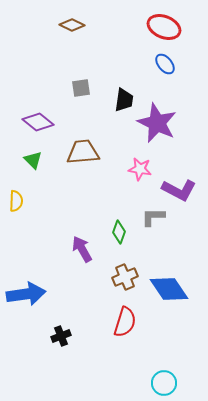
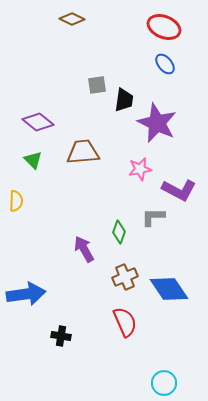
brown diamond: moved 6 px up
gray square: moved 16 px right, 3 px up
pink star: rotated 20 degrees counterclockwise
purple arrow: moved 2 px right
red semicircle: rotated 40 degrees counterclockwise
black cross: rotated 30 degrees clockwise
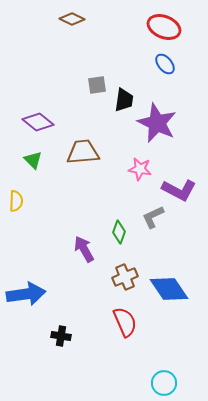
pink star: rotated 20 degrees clockwise
gray L-shape: rotated 25 degrees counterclockwise
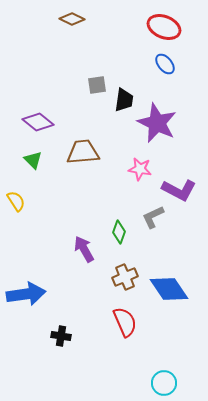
yellow semicircle: rotated 35 degrees counterclockwise
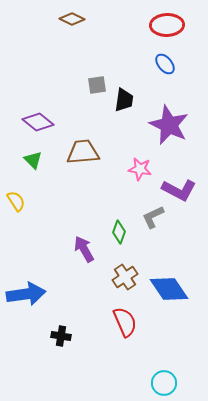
red ellipse: moved 3 px right, 2 px up; rotated 24 degrees counterclockwise
purple star: moved 12 px right, 2 px down
brown cross: rotated 10 degrees counterclockwise
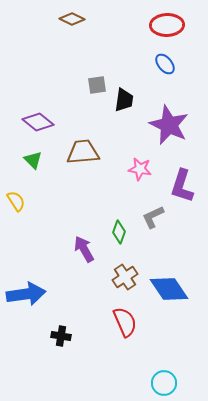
purple L-shape: moved 3 px right, 4 px up; rotated 80 degrees clockwise
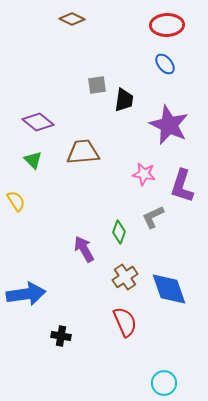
pink star: moved 4 px right, 5 px down
blue diamond: rotated 15 degrees clockwise
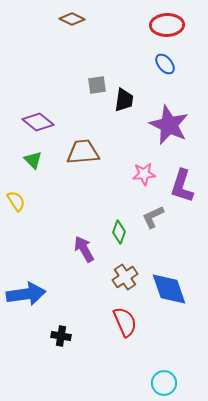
pink star: rotated 15 degrees counterclockwise
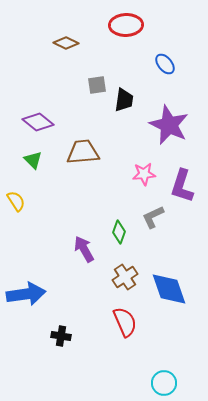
brown diamond: moved 6 px left, 24 px down
red ellipse: moved 41 px left
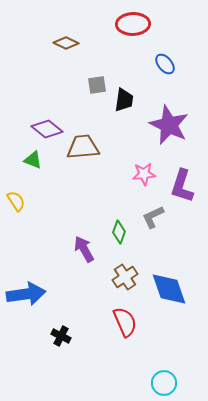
red ellipse: moved 7 px right, 1 px up
purple diamond: moved 9 px right, 7 px down
brown trapezoid: moved 5 px up
green triangle: rotated 24 degrees counterclockwise
black cross: rotated 18 degrees clockwise
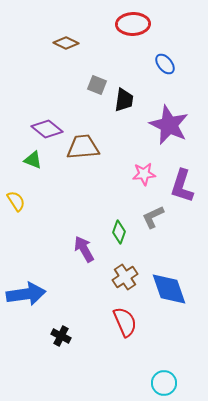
gray square: rotated 30 degrees clockwise
